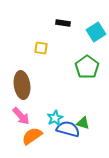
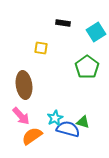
brown ellipse: moved 2 px right
green triangle: moved 1 px up
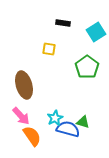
yellow square: moved 8 px right, 1 px down
brown ellipse: rotated 8 degrees counterclockwise
orange semicircle: rotated 90 degrees clockwise
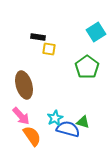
black rectangle: moved 25 px left, 14 px down
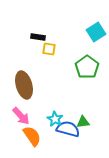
cyan star: moved 1 px down; rotated 14 degrees counterclockwise
green triangle: rotated 24 degrees counterclockwise
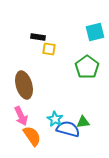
cyan square: moved 1 px left; rotated 18 degrees clockwise
pink arrow: rotated 18 degrees clockwise
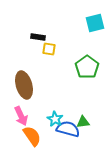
cyan square: moved 9 px up
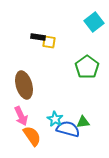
cyan square: moved 1 px left, 1 px up; rotated 24 degrees counterclockwise
yellow square: moved 7 px up
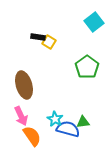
yellow square: rotated 24 degrees clockwise
